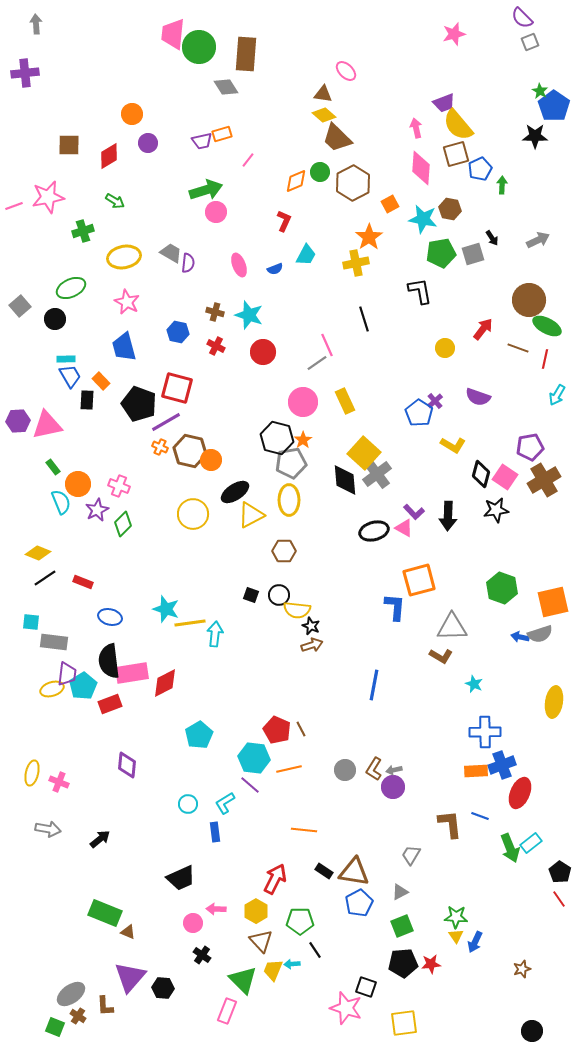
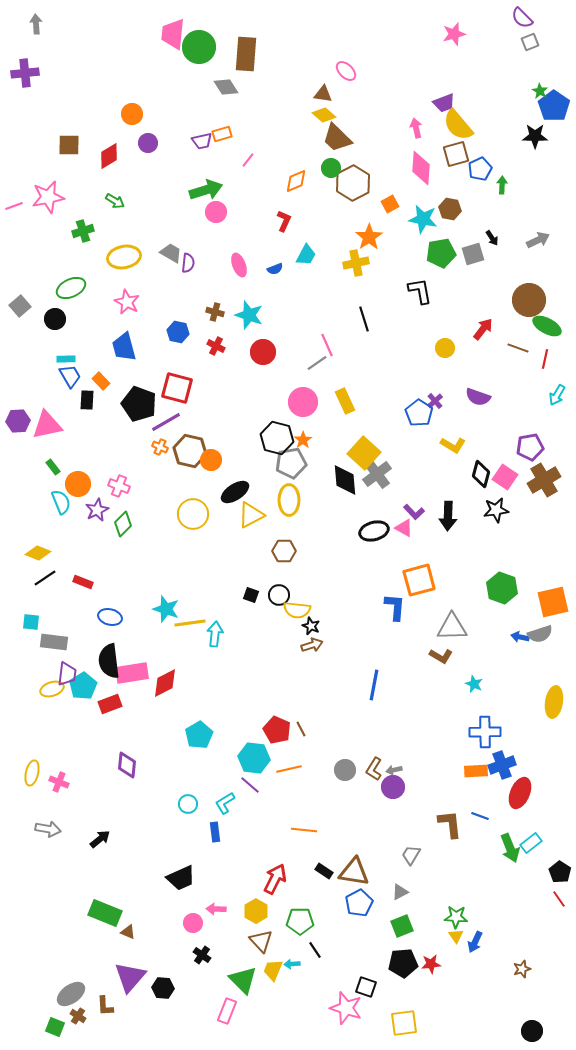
green circle at (320, 172): moved 11 px right, 4 px up
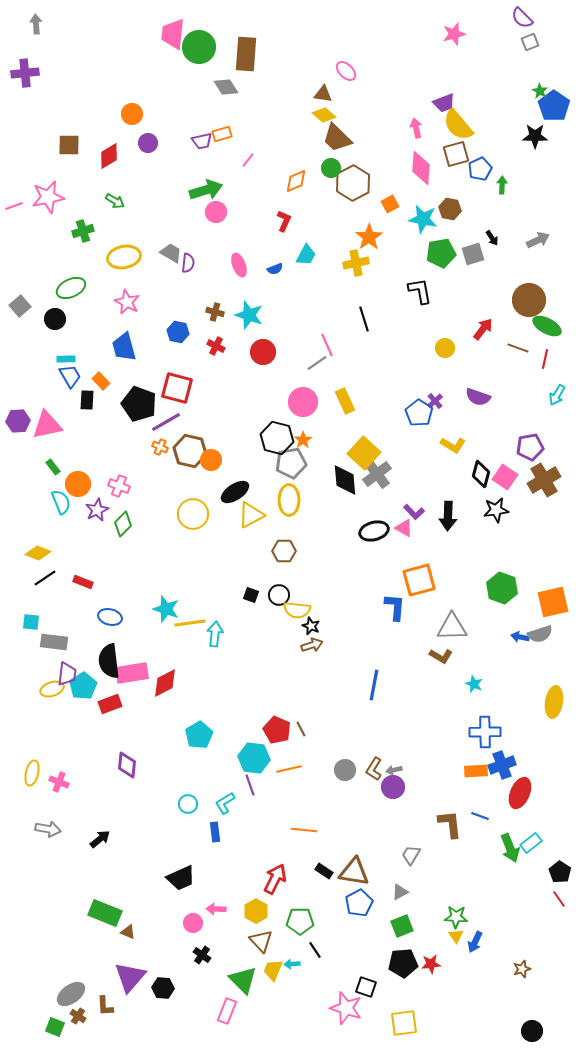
purple line at (250, 785): rotated 30 degrees clockwise
